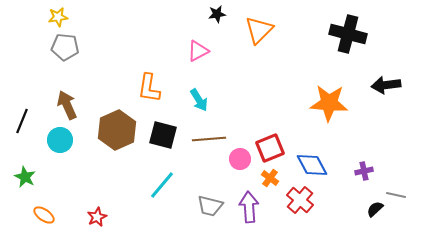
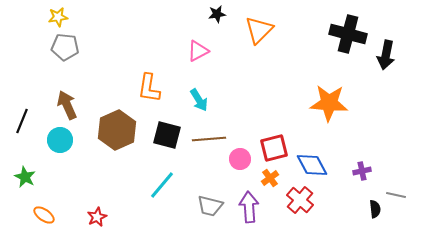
black arrow: moved 30 px up; rotated 72 degrees counterclockwise
black square: moved 4 px right
red square: moved 4 px right; rotated 8 degrees clockwise
purple cross: moved 2 px left
orange cross: rotated 18 degrees clockwise
black semicircle: rotated 126 degrees clockwise
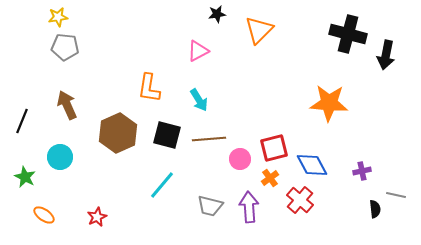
brown hexagon: moved 1 px right, 3 px down
cyan circle: moved 17 px down
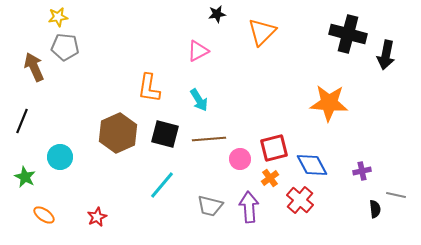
orange triangle: moved 3 px right, 2 px down
brown arrow: moved 33 px left, 38 px up
black square: moved 2 px left, 1 px up
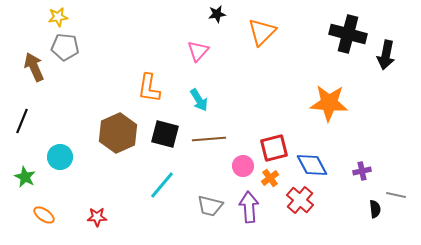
pink triangle: rotated 20 degrees counterclockwise
pink circle: moved 3 px right, 7 px down
red star: rotated 24 degrees clockwise
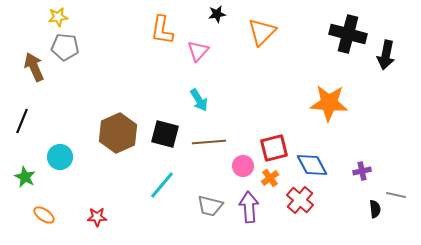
orange L-shape: moved 13 px right, 58 px up
brown line: moved 3 px down
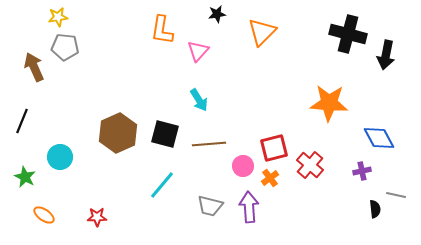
brown line: moved 2 px down
blue diamond: moved 67 px right, 27 px up
red cross: moved 10 px right, 35 px up
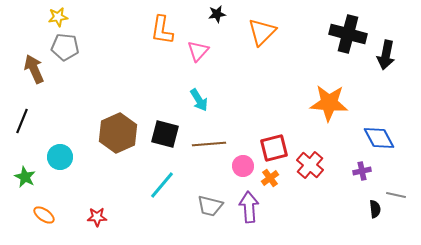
brown arrow: moved 2 px down
